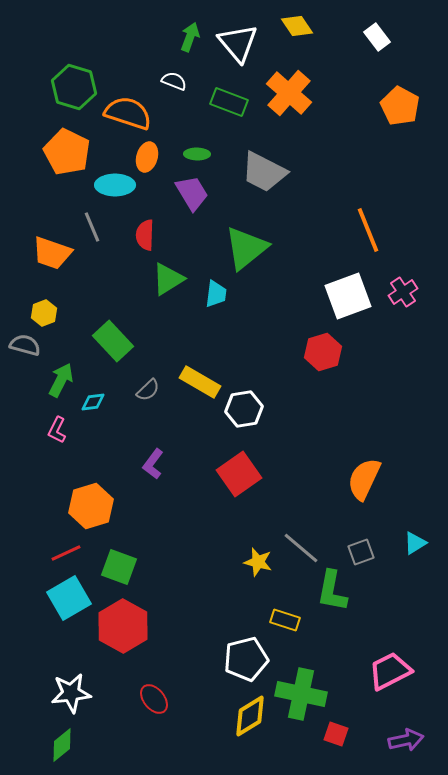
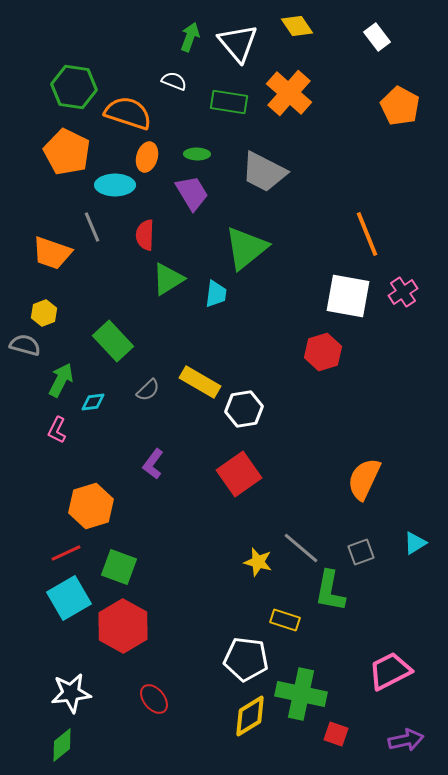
green hexagon at (74, 87): rotated 9 degrees counterclockwise
green rectangle at (229, 102): rotated 12 degrees counterclockwise
orange line at (368, 230): moved 1 px left, 4 px down
white square at (348, 296): rotated 30 degrees clockwise
green L-shape at (332, 591): moved 2 px left
white pentagon at (246, 659): rotated 21 degrees clockwise
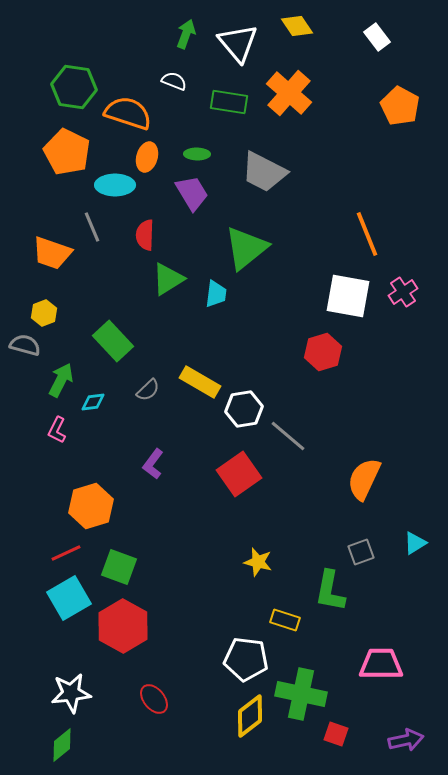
green arrow at (190, 37): moved 4 px left, 3 px up
gray line at (301, 548): moved 13 px left, 112 px up
pink trapezoid at (390, 671): moved 9 px left, 7 px up; rotated 27 degrees clockwise
yellow diamond at (250, 716): rotated 6 degrees counterclockwise
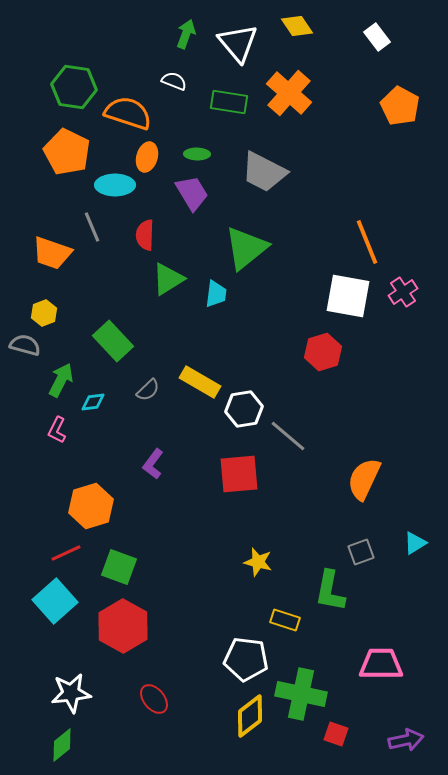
orange line at (367, 234): moved 8 px down
red square at (239, 474): rotated 30 degrees clockwise
cyan square at (69, 598): moved 14 px left, 3 px down; rotated 12 degrees counterclockwise
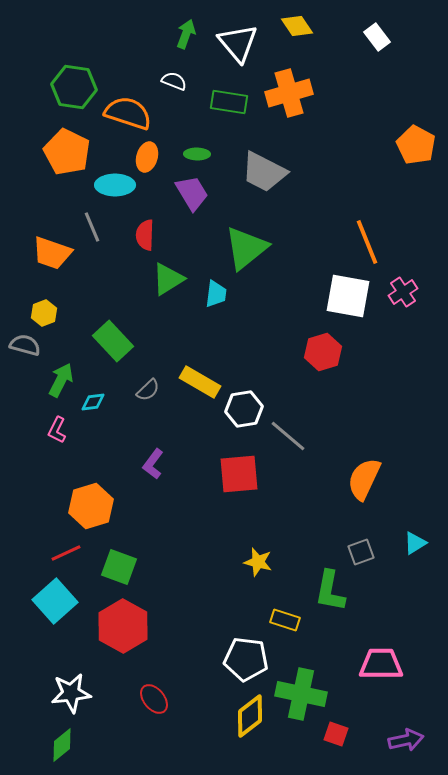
orange cross at (289, 93): rotated 33 degrees clockwise
orange pentagon at (400, 106): moved 16 px right, 39 px down
